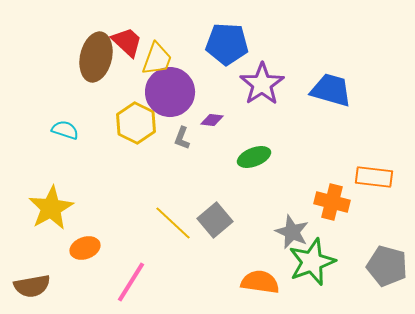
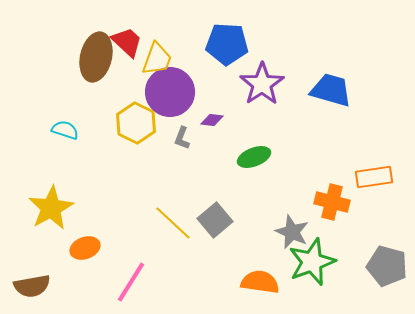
orange rectangle: rotated 15 degrees counterclockwise
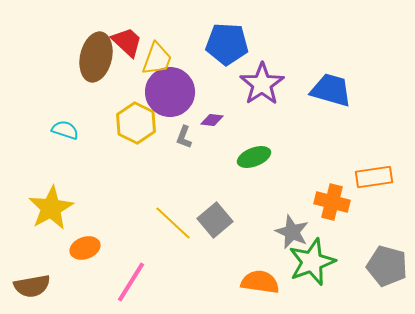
gray L-shape: moved 2 px right, 1 px up
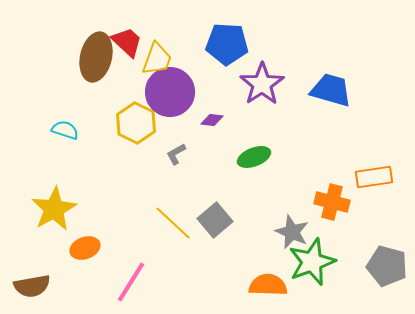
gray L-shape: moved 8 px left, 17 px down; rotated 40 degrees clockwise
yellow star: moved 3 px right, 1 px down
orange semicircle: moved 8 px right, 3 px down; rotated 6 degrees counterclockwise
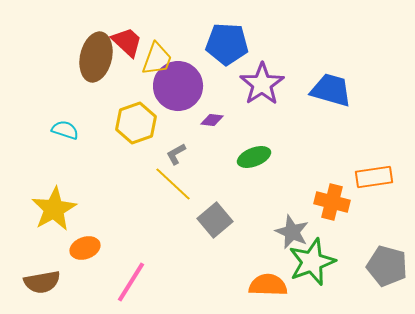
purple circle: moved 8 px right, 6 px up
yellow hexagon: rotated 15 degrees clockwise
yellow line: moved 39 px up
brown semicircle: moved 10 px right, 4 px up
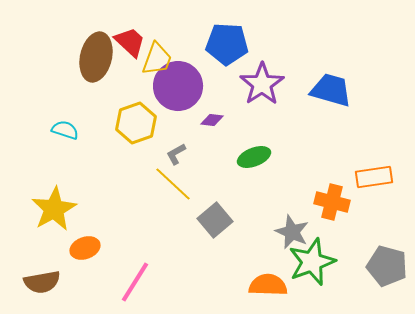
red trapezoid: moved 3 px right
pink line: moved 4 px right
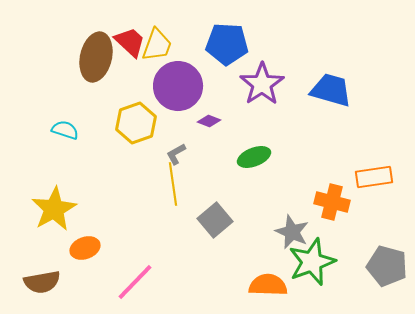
yellow trapezoid: moved 14 px up
purple diamond: moved 3 px left, 1 px down; rotated 15 degrees clockwise
yellow line: rotated 39 degrees clockwise
pink line: rotated 12 degrees clockwise
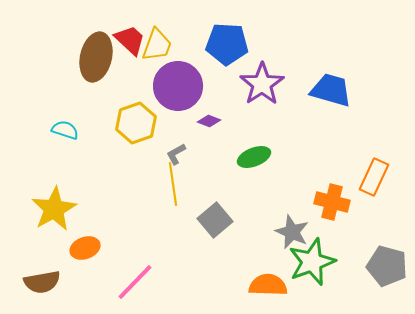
red trapezoid: moved 2 px up
orange rectangle: rotated 57 degrees counterclockwise
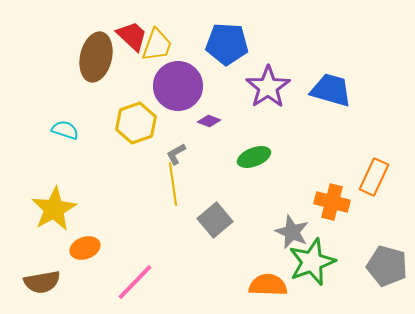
red trapezoid: moved 2 px right, 4 px up
purple star: moved 6 px right, 3 px down
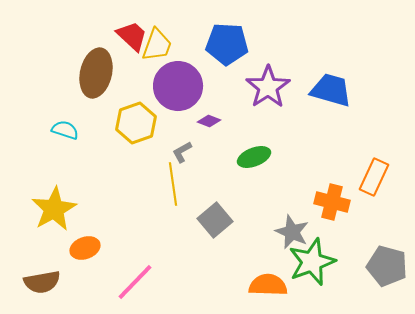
brown ellipse: moved 16 px down
gray L-shape: moved 6 px right, 2 px up
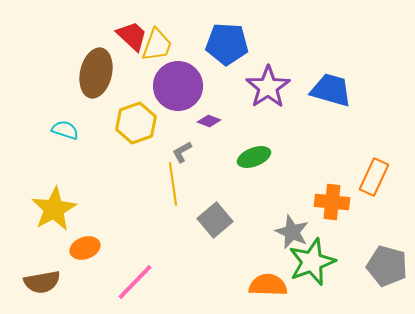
orange cross: rotated 8 degrees counterclockwise
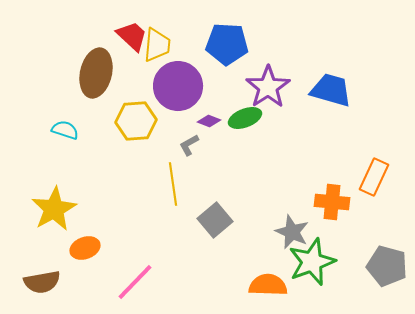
yellow trapezoid: rotated 15 degrees counterclockwise
yellow hexagon: moved 2 px up; rotated 15 degrees clockwise
gray L-shape: moved 7 px right, 7 px up
green ellipse: moved 9 px left, 39 px up
